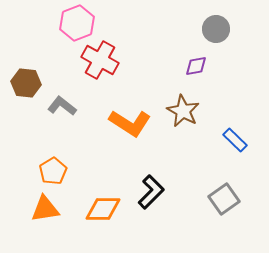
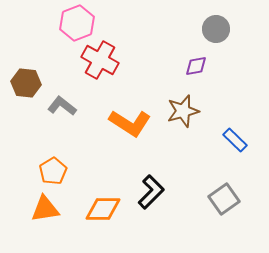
brown star: rotated 28 degrees clockwise
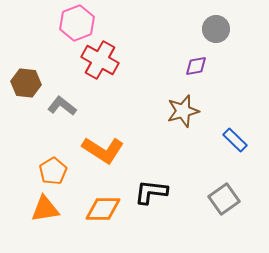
orange L-shape: moved 27 px left, 27 px down
black L-shape: rotated 128 degrees counterclockwise
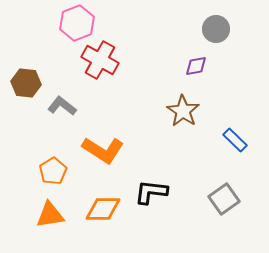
brown star: rotated 24 degrees counterclockwise
orange triangle: moved 5 px right, 6 px down
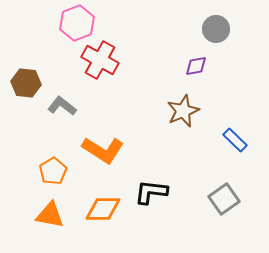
brown star: rotated 16 degrees clockwise
orange triangle: rotated 20 degrees clockwise
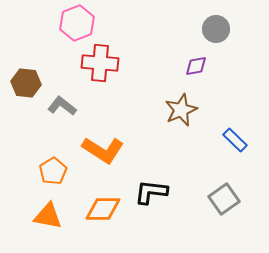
red cross: moved 3 px down; rotated 24 degrees counterclockwise
brown star: moved 2 px left, 1 px up
orange triangle: moved 2 px left, 1 px down
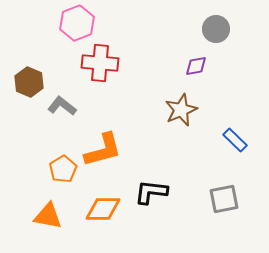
brown hexagon: moved 3 px right, 1 px up; rotated 16 degrees clockwise
orange L-shape: rotated 48 degrees counterclockwise
orange pentagon: moved 10 px right, 2 px up
gray square: rotated 24 degrees clockwise
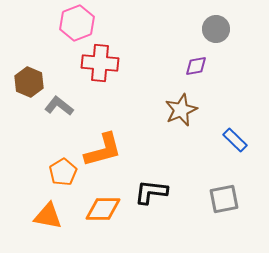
gray L-shape: moved 3 px left
orange pentagon: moved 3 px down
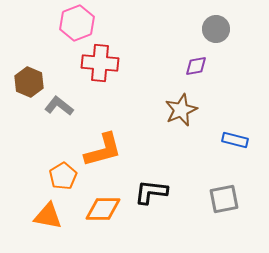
blue rectangle: rotated 30 degrees counterclockwise
orange pentagon: moved 4 px down
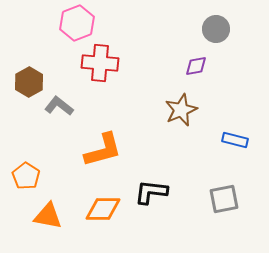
brown hexagon: rotated 8 degrees clockwise
orange pentagon: moved 37 px left; rotated 8 degrees counterclockwise
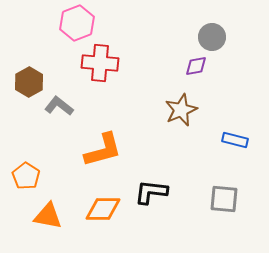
gray circle: moved 4 px left, 8 px down
gray square: rotated 16 degrees clockwise
